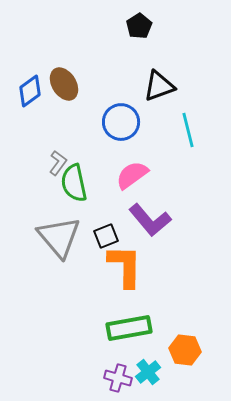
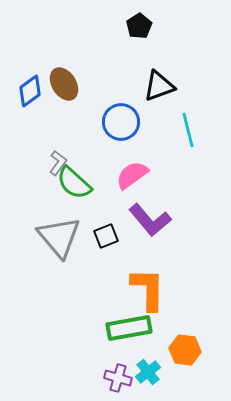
green semicircle: rotated 36 degrees counterclockwise
orange L-shape: moved 23 px right, 23 px down
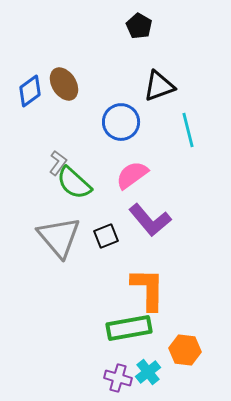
black pentagon: rotated 10 degrees counterclockwise
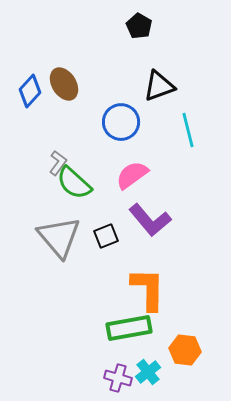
blue diamond: rotated 12 degrees counterclockwise
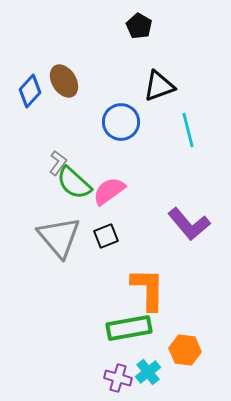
brown ellipse: moved 3 px up
pink semicircle: moved 23 px left, 16 px down
purple L-shape: moved 39 px right, 4 px down
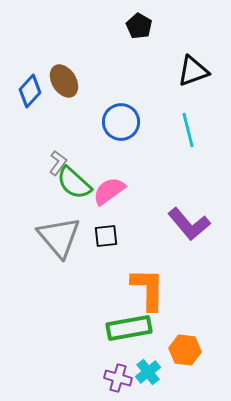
black triangle: moved 34 px right, 15 px up
black square: rotated 15 degrees clockwise
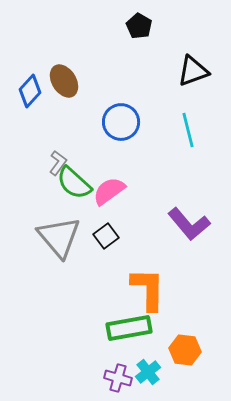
black square: rotated 30 degrees counterclockwise
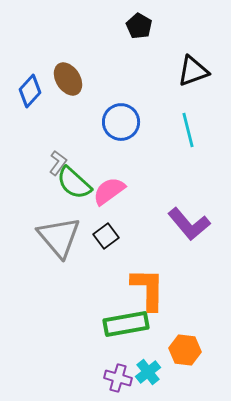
brown ellipse: moved 4 px right, 2 px up
green rectangle: moved 3 px left, 4 px up
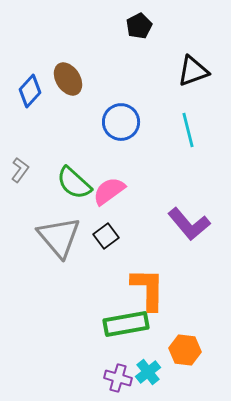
black pentagon: rotated 15 degrees clockwise
gray L-shape: moved 38 px left, 7 px down
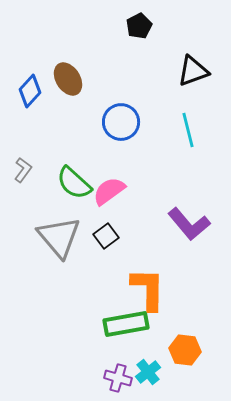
gray L-shape: moved 3 px right
